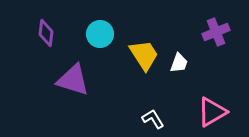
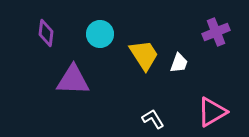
purple triangle: rotated 15 degrees counterclockwise
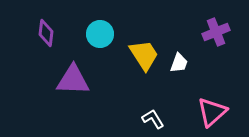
pink triangle: rotated 12 degrees counterclockwise
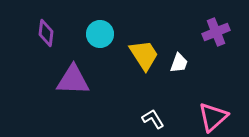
pink triangle: moved 1 px right, 5 px down
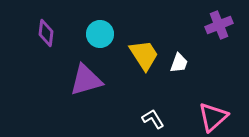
purple cross: moved 3 px right, 7 px up
purple triangle: moved 13 px right; rotated 18 degrees counterclockwise
